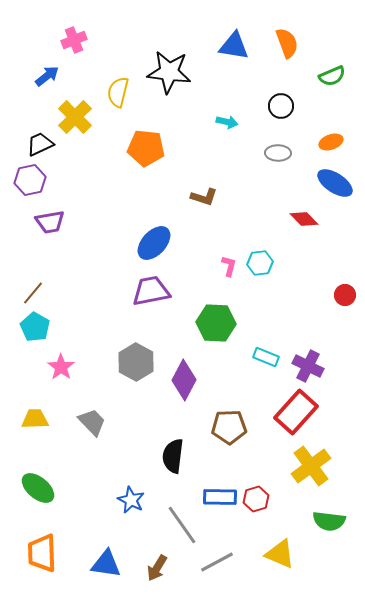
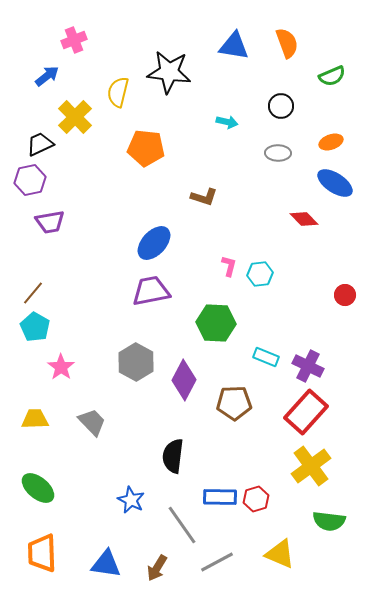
cyan hexagon at (260, 263): moved 11 px down
red rectangle at (296, 412): moved 10 px right
brown pentagon at (229, 427): moved 5 px right, 24 px up
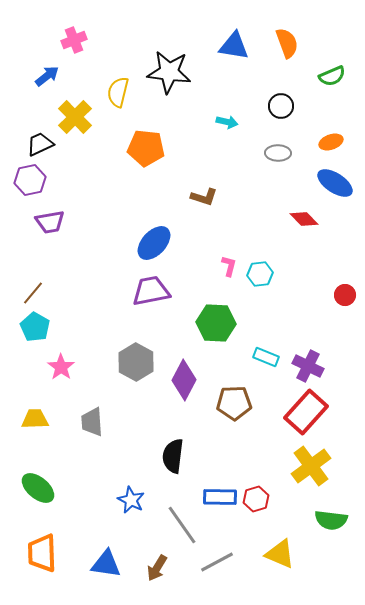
gray trapezoid at (92, 422): rotated 140 degrees counterclockwise
green semicircle at (329, 521): moved 2 px right, 1 px up
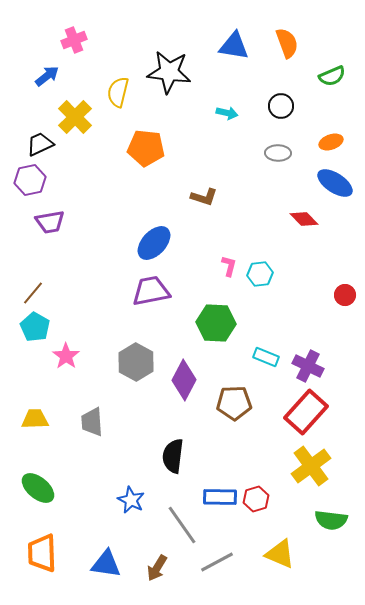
cyan arrow at (227, 122): moved 9 px up
pink star at (61, 367): moved 5 px right, 11 px up
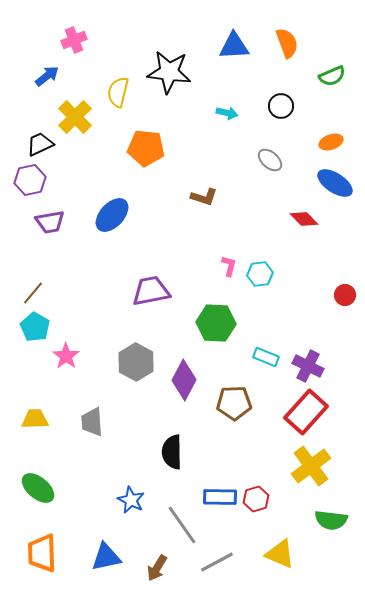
blue triangle at (234, 46): rotated 12 degrees counterclockwise
gray ellipse at (278, 153): moved 8 px left, 7 px down; rotated 40 degrees clockwise
blue ellipse at (154, 243): moved 42 px left, 28 px up
black semicircle at (173, 456): moved 1 px left, 4 px up; rotated 8 degrees counterclockwise
blue triangle at (106, 564): moved 7 px up; rotated 20 degrees counterclockwise
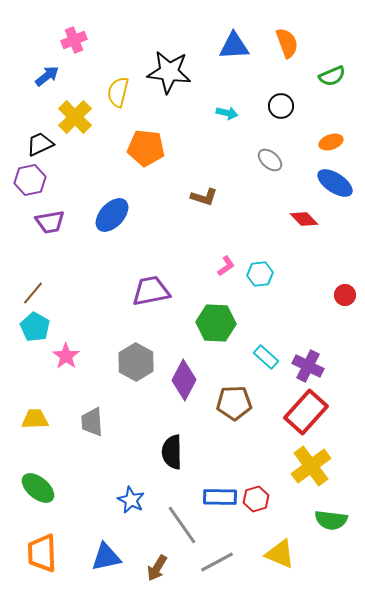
pink L-shape at (229, 266): moved 3 px left; rotated 40 degrees clockwise
cyan rectangle at (266, 357): rotated 20 degrees clockwise
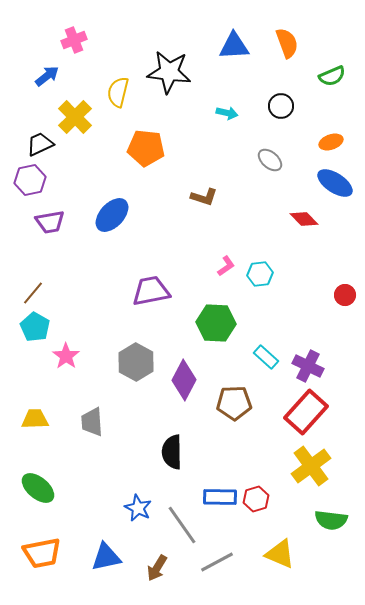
blue star at (131, 500): moved 7 px right, 8 px down
orange trapezoid at (42, 553): rotated 99 degrees counterclockwise
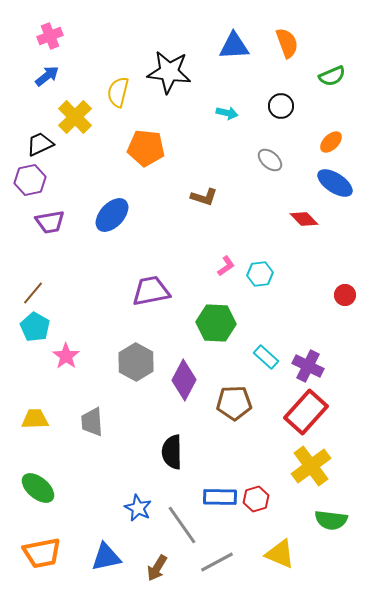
pink cross at (74, 40): moved 24 px left, 4 px up
orange ellipse at (331, 142): rotated 25 degrees counterclockwise
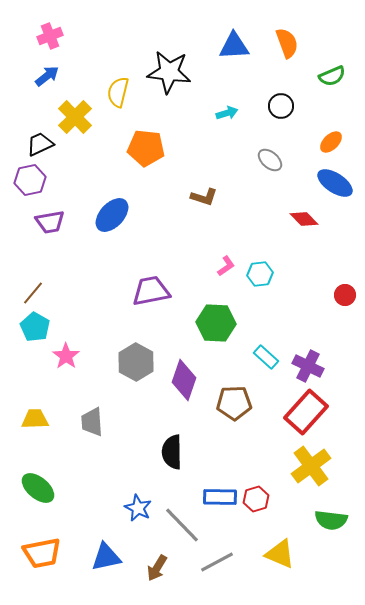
cyan arrow at (227, 113): rotated 30 degrees counterclockwise
purple diamond at (184, 380): rotated 9 degrees counterclockwise
gray line at (182, 525): rotated 9 degrees counterclockwise
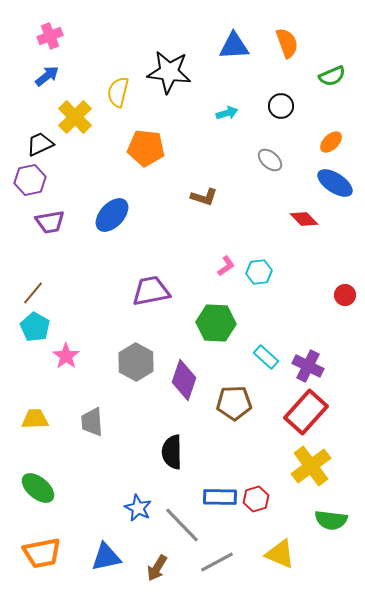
cyan hexagon at (260, 274): moved 1 px left, 2 px up
